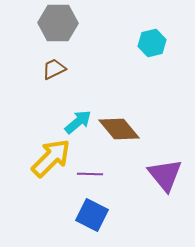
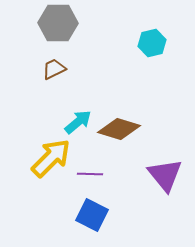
brown diamond: rotated 33 degrees counterclockwise
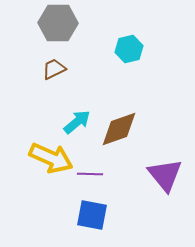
cyan hexagon: moved 23 px left, 6 px down
cyan arrow: moved 1 px left
brown diamond: rotated 36 degrees counterclockwise
yellow arrow: rotated 69 degrees clockwise
blue square: rotated 16 degrees counterclockwise
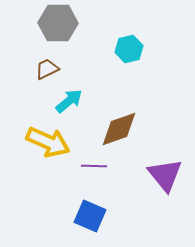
brown trapezoid: moved 7 px left
cyan arrow: moved 8 px left, 21 px up
yellow arrow: moved 3 px left, 16 px up
purple line: moved 4 px right, 8 px up
blue square: moved 2 px left, 1 px down; rotated 12 degrees clockwise
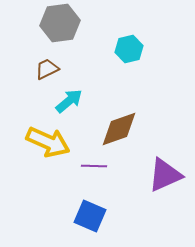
gray hexagon: moved 2 px right; rotated 9 degrees counterclockwise
purple triangle: rotated 45 degrees clockwise
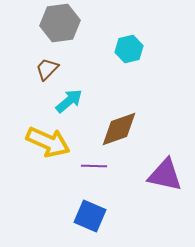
brown trapezoid: rotated 20 degrees counterclockwise
purple triangle: rotated 36 degrees clockwise
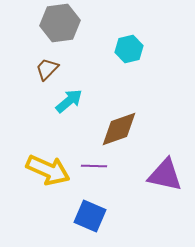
yellow arrow: moved 28 px down
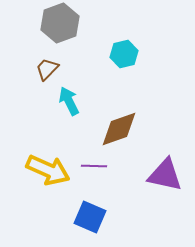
gray hexagon: rotated 12 degrees counterclockwise
cyan hexagon: moved 5 px left, 5 px down
cyan arrow: rotated 76 degrees counterclockwise
blue square: moved 1 px down
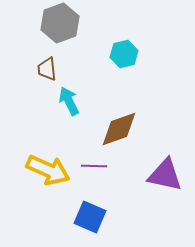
brown trapezoid: rotated 50 degrees counterclockwise
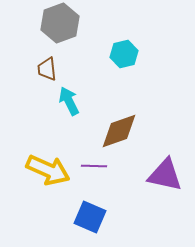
brown diamond: moved 2 px down
